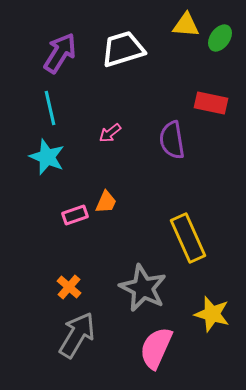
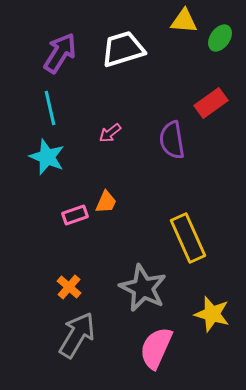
yellow triangle: moved 2 px left, 4 px up
red rectangle: rotated 48 degrees counterclockwise
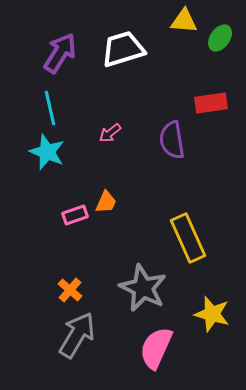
red rectangle: rotated 28 degrees clockwise
cyan star: moved 5 px up
orange cross: moved 1 px right, 3 px down
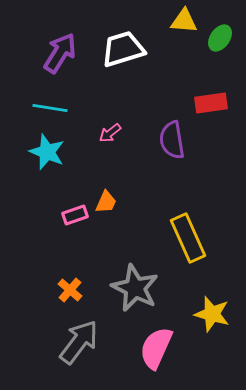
cyan line: rotated 68 degrees counterclockwise
gray star: moved 8 px left
gray arrow: moved 2 px right, 7 px down; rotated 6 degrees clockwise
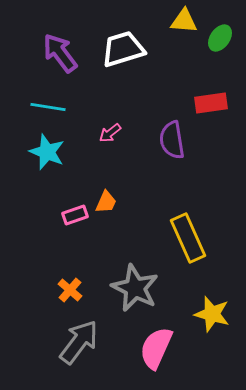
purple arrow: rotated 69 degrees counterclockwise
cyan line: moved 2 px left, 1 px up
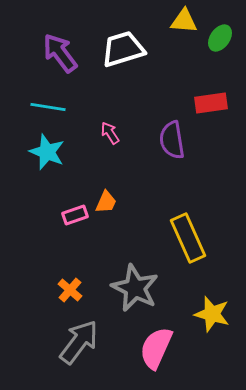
pink arrow: rotated 95 degrees clockwise
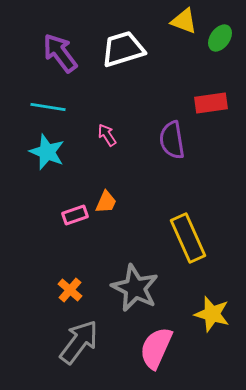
yellow triangle: rotated 16 degrees clockwise
pink arrow: moved 3 px left, 2 px down
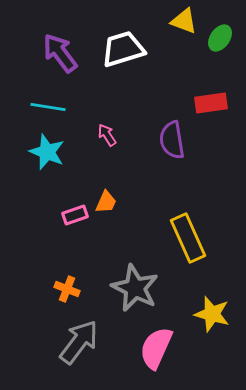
orange cross: moved 3 px left, 1 px up; rotated 20 degrees counterclockwise
